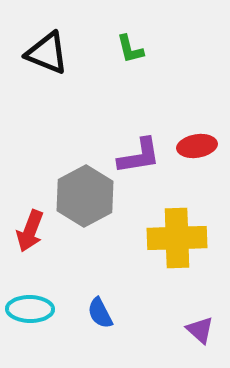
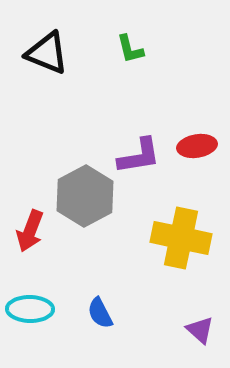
yellow cross: moved 4 px right; rotated 14 degrees clockwise
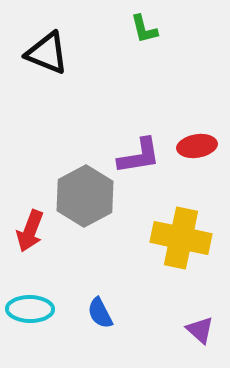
green L-shape: moved 14 px right, 20 px up
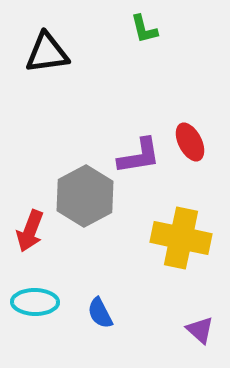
black triangle: rotated 30 degrees counterclockwise
red ellipse: moved 7 px left, 4 px up; rotated 72 degrees clockwise
cyan ellipse: moved 5 px right, 7 px up
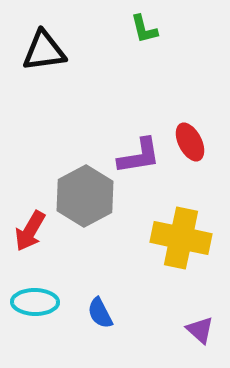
black triangle: moved 3 px left, 2 px up
red arrow: rotated 9 degrees clockwise
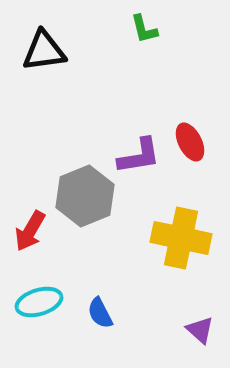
gray hexagon: rotated 6 degrees clockwise
cyan ellipse: moved 4 px right; rotated 18 degrees counterclockwise
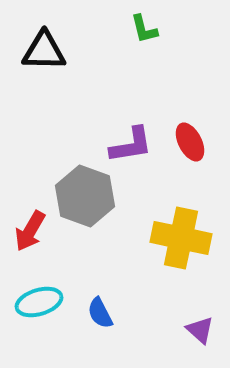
black triangle: rotated 9 degrees clockwise
purple L-shape: moved 8 px left, 11 px up
gray hexagon: rotated 18 degrees counterclockwise
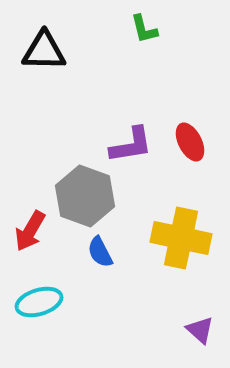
blue semicircle: moved 61 px up
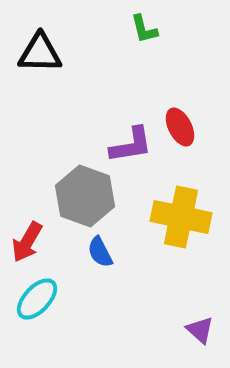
black triangle: moved 4 px left, 2 px down
red ellipse: moved 10 px left, 15 px up
red arrow: moved 3 px left, 11 px down
yellow cross: moved 21 px up
cyan ellipse: moved 2 px left, 3 px up; rotated 30 degrees counterclockwise
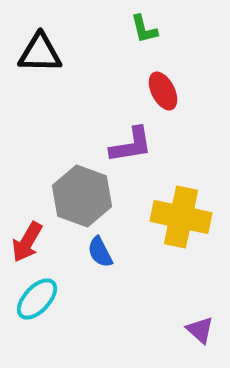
red ellipse: moved 17 px left, 36 px up
gray hexagon: moved 3 px left
